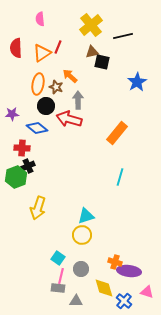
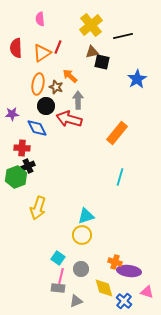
blue star: moved 3 px up
blue diamond: rotated 25 degrees clockwise
gray triangle: rotated 24 degrees counterclockwise
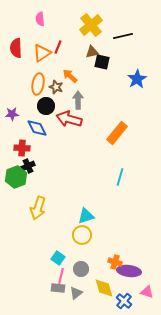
gray triangle: moved 8 px up; rotated 16 degrees counterclockwise
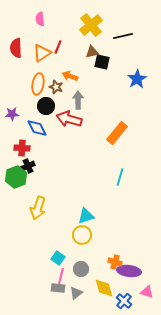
orange arrow: rotated 21 degrees counterclockwise
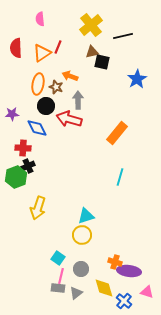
red cross: moved 1 px right
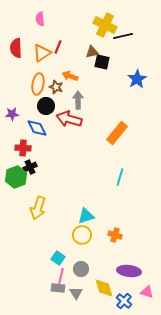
yellow cross: moved 14 px right; rotated 25 degrees counterclockwise
black cross: moved 2 px right, 1 px down
orange cross: moved 27 px up
gray triangle: rotated 24 degrees counterclockwise
